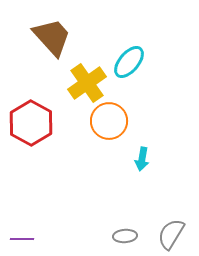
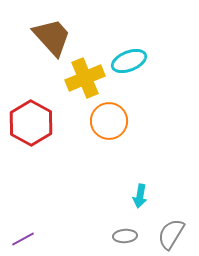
cyan ellipse: moved 1 px up; rotated 28 degrees clockwise
yellow cross: moved 2 px left, 5 px up; rotated 12 degrees clockwise
cyan arrow: moved 2 px left, 37 px down
purple line: moved 1 px right; rotated 30 degrees counterclockwise
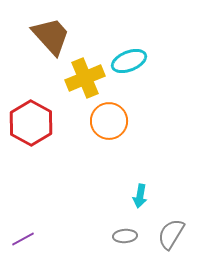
brown trapezoid: moved 1 px left, 1 px up
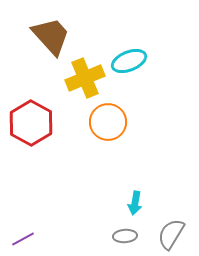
orange circle: moved 1 px left, 1 px down
cyan arrow: moved 5 px left, 7 px down
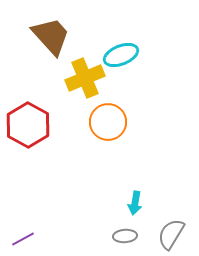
cyan ellipse: moved 8 px left, 6 px up
red hexagon: moved 3 px left, 2 px down
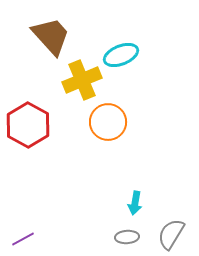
yellow cross: moved 3 px left, 2 px down
gray ellipse: moved 2 px right, 1 px down
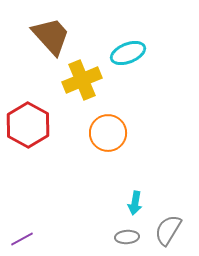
cyan ellipse: moved 7 px right, 2 px up
orange circle: moved 11 px down
gray semicircle: moved 3 px left, 4 px up
purple line: moved 1 px left
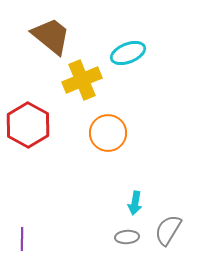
brown trapezoid: rotated 9 degrees counterclockwise
purple line: rotated 60 degrees counterclockwise
